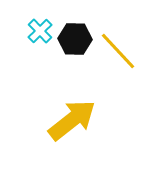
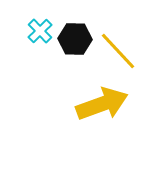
yellow arrow: moved 30 px right, 16 px up; rotated 18 degrees clockwise
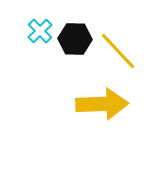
yellow arrow: rotated 18 degrees clockwise
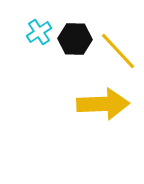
cyan cross: moved 1 px left, 1 px down; rotated 10 degrees clockwise
yellow arrow: moved 1 px right
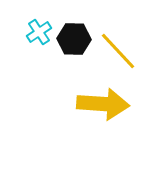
black hexagon: moved 1 px left
yellow arrow: rotated 6 degrees clockwise
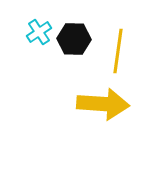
yellow line: rotated 51 degrees clockwise
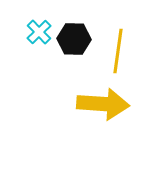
cyan cross: rotated 10 degrees counterclockwise
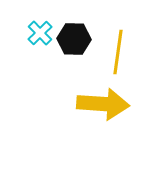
cyan cross: moved 1 px right, 1 px down
yellow line: moved 1 px down
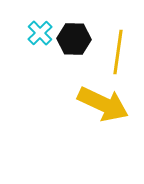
yellow arrow: rotated 21 degrees clockwise
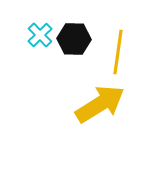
cyan cross: moved 2 px down
yellow arrow: moved 3 px left; rotated 57 degrees counterclockwise
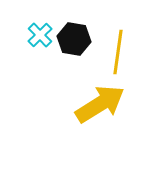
black hexagon: rotated 8 degrees clockwise
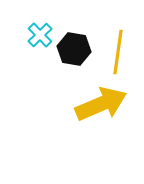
black hexagon: moved 10 px down
yellow arrow: moved 1 px right; rotated 9 degrees clockwise
